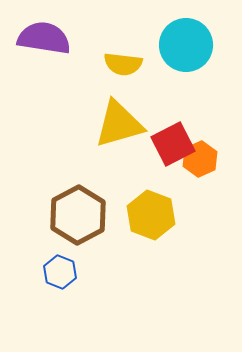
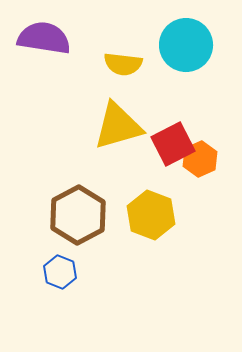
yellow triangle: moved 1 px left, 2 px down
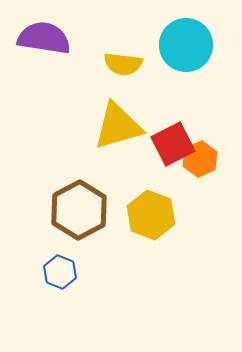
brown hexagon: moved 1 px right, 5 px up
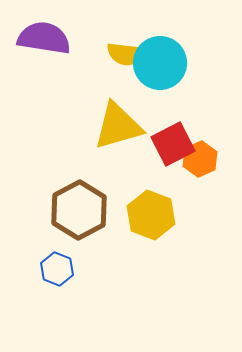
cyan circle: moved 26 px left, 18 px down
yellow semicircle: moved 3 px right, 10 px up
blue hexagon: moved 3 px left, 3 px up
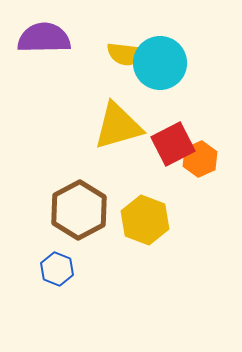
purple semicircle: rotated 10 degrees counterclockwise
yellow hexagon: moved 6 px left, 5 px down
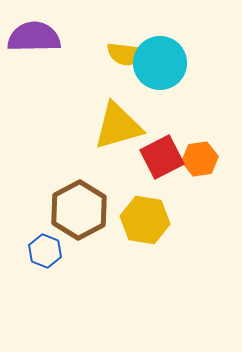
purple semicircle: moved 10 px left, 1 px up
red square: moved 11 px left, 13 px down
orange hexagon: rotated 16 degrees clockwise
yellow hexagon: rotated 12 degrees counterclockwise
blue hexagon: moved 12 px left, 18 px up
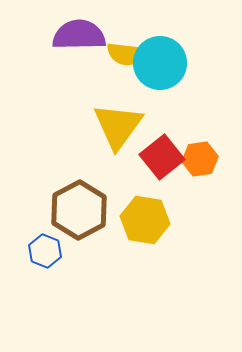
purple semicircle: moved 45 px right, 2 px up
yellow triangle: rotated 38 degrees counterclockwise
red square: rotated 12 degrees counterclockwise
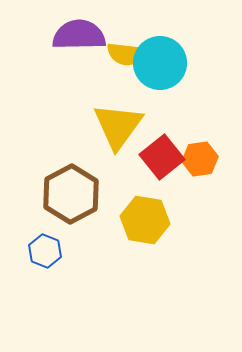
brown hexagon: moved 8 px left, 16 px up
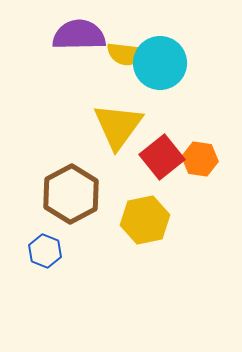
orange hexagon: rotated 16 degrees clockwise
yellow hexagon: rotated 21 degrees counterclockwise
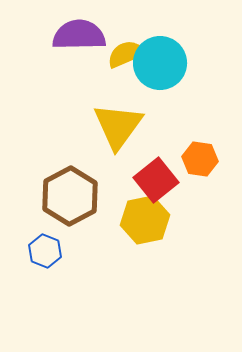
yellow semicircle: rotated 150 degrees clockwise
red square: moved 6 px left, 23 px down
brown hexagon: moved 1 px left, 2 px down
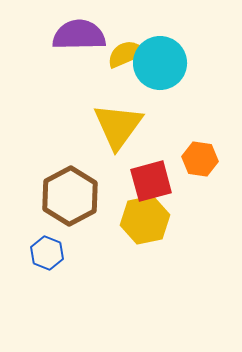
red square: moved 5 px left, 1 px down; rotated 24 degrees clockwise
blue hexagon: moved 2 px right, 2 px down
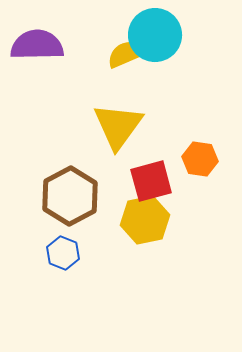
purple semicircle: moved 42 px left, 10 px down
cyan circle: moved 5 px left, 28 px up
blue hexagon: moved 16 px right
